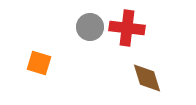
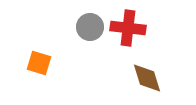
red cross: moved 1 px right
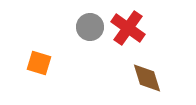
red cross: rotated 28 degrees clockwise
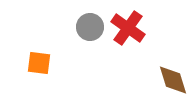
orange square: rotated 10 degrees counterclockwise
brown diamond: moved 26 px right, 2 px down
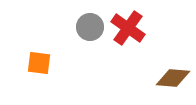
brown diamond: moved 2 px up; rotated 68 degrees counterclockwise
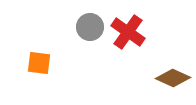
red cross: moved 4 px down
brown diamond: rotated 20 degrees clockwise
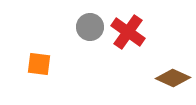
orange square: moved 1 px down
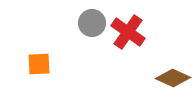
gray circle: moved 2 px right, 4 px up
orange square: rotated 10 degrees counterclockwise
